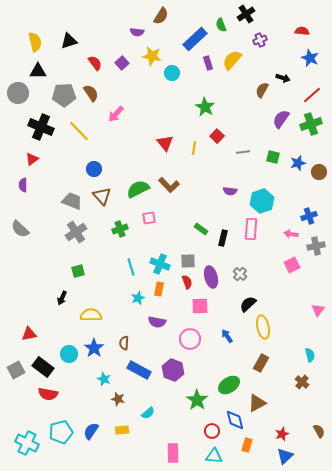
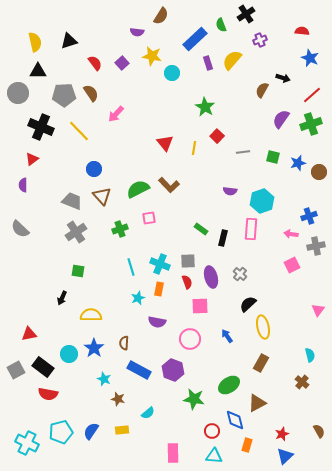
green square at (78, 271): rotated 24 degrees clockwise
green star at (197, 400): moved 3 px left, 1 px up; rotated 25 degrees counterclockwise
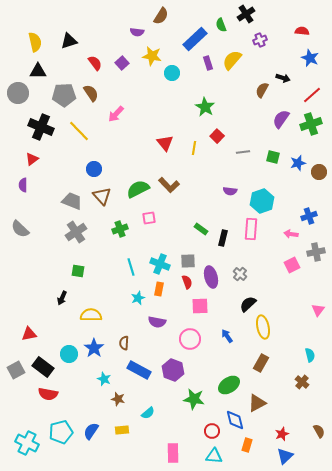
gray cross at (316, 246): moved 6 px down
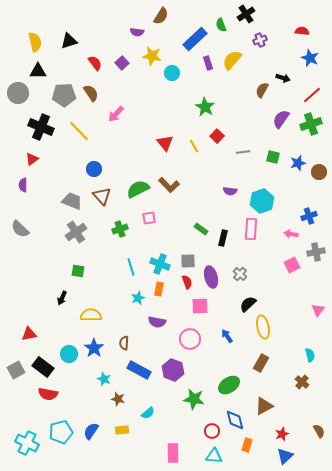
yellow line at (194, 148): moved 2 px up; rotated 40 degrees counterclockwise
brown triangle at (257, 403): moved 7 px right, 3 px down
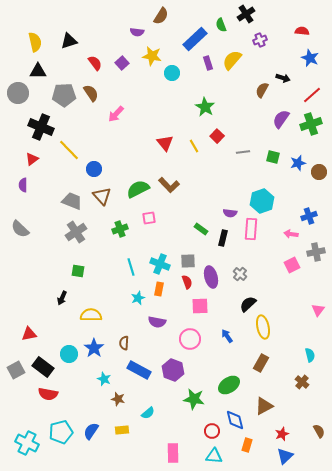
yellow line at (79, 131): moved 10 px left, 19 px down
purple semicircle at (230, 191): moved 22 px down
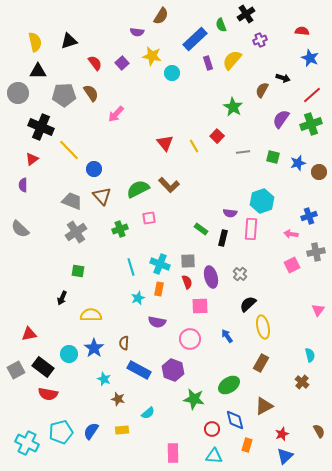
green star at (205, 107): moved 28 px right
red circle at (212, 431): moved 2 px up
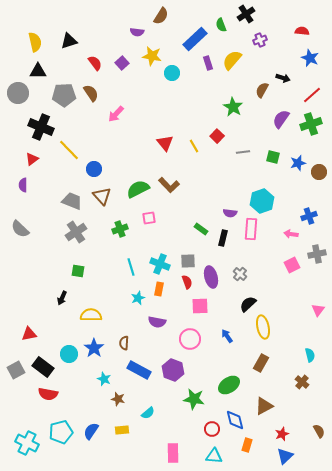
gray cross at (316, 252): moved 1 px right, 2 px down
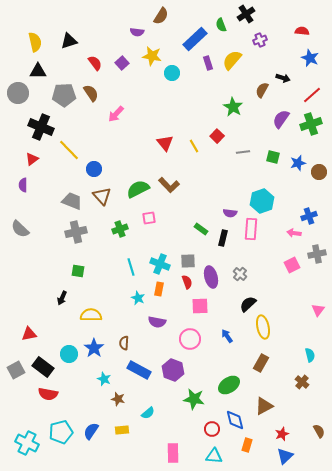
gray cross at (76, 232): rotated 20 degrees clockwise
pink arrow at (291, 234): moved 3 px right, 1 px up
cyan star at (138, 298): rotated 24 degrees counterclockwise
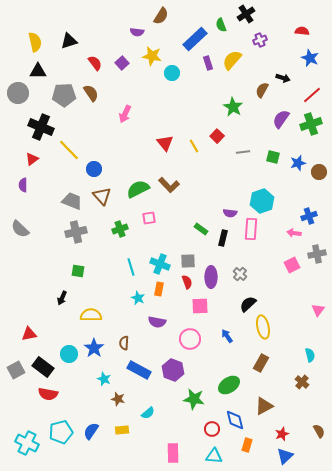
pink arrow at (116, 114): moved 9 px right; rotated 18 degrees counterclockwise
purple ellipse at (211, 277): rotated 15 degrees clockwise
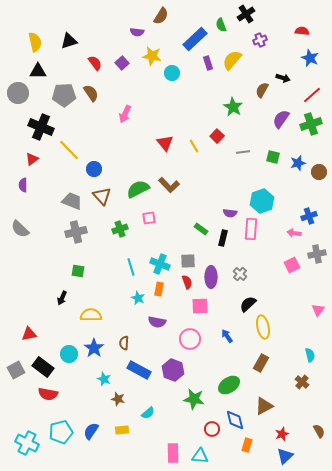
cyan triangle at (214, 456): moved 14 px left
